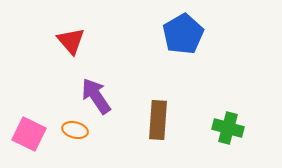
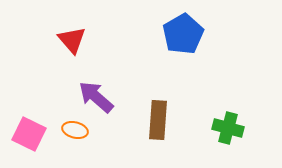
red triangle: moved 1 px right, 1 px up
purple arrow: moved 1 px down; rotated 15 degrees counterclockwise
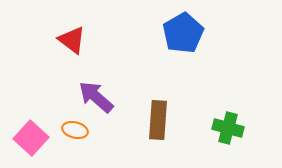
blue pentagon: moved 1 px up
red triangle: rotated 12 degrees counterclockwise
pink square: moved 2 px right, 4 px down; rotated 16 degrees clockwise
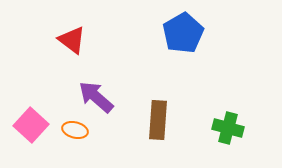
pink square: moved 13 px up
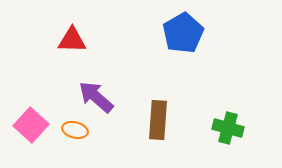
red triangle: rotated 36 degrees counterclockwise
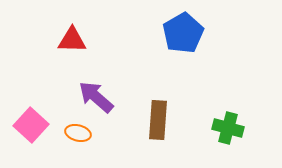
orange ellipse: moved 3 px right, 3 px down
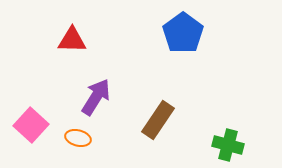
blue pentagon: rotated 6 degrees counterclockwise
purple arrow: rotated 81 degrees clockwise
brown rectangle: rotated 30 degrees clockwise
green cross: moved 17 px down
orange ellipse: moved 5 px down
